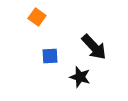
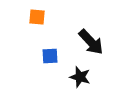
orange square: rotated 30 degrees counterclockwise
black arrow: moved 3 px left, 5 px up
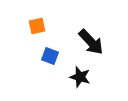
orange square: moved 9 px down; rotated 18 degrees counterclockwise
blue square: rotated 24 degrees clockwise
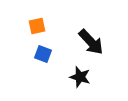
blue square: moved 7 px left, 2 px up
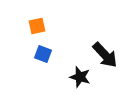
black arrow: moved 14 px right, 13 px down
